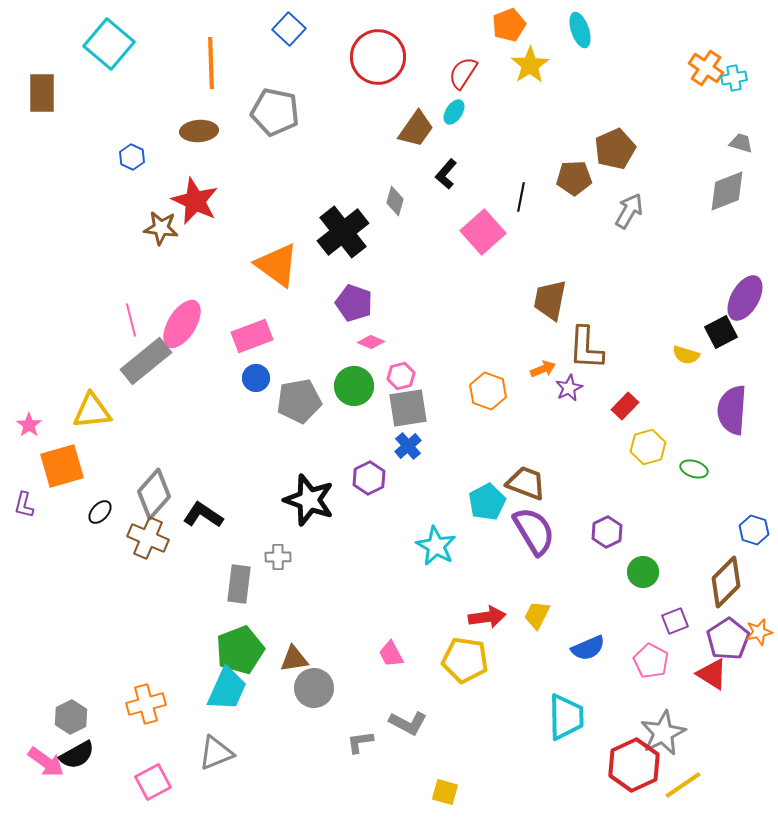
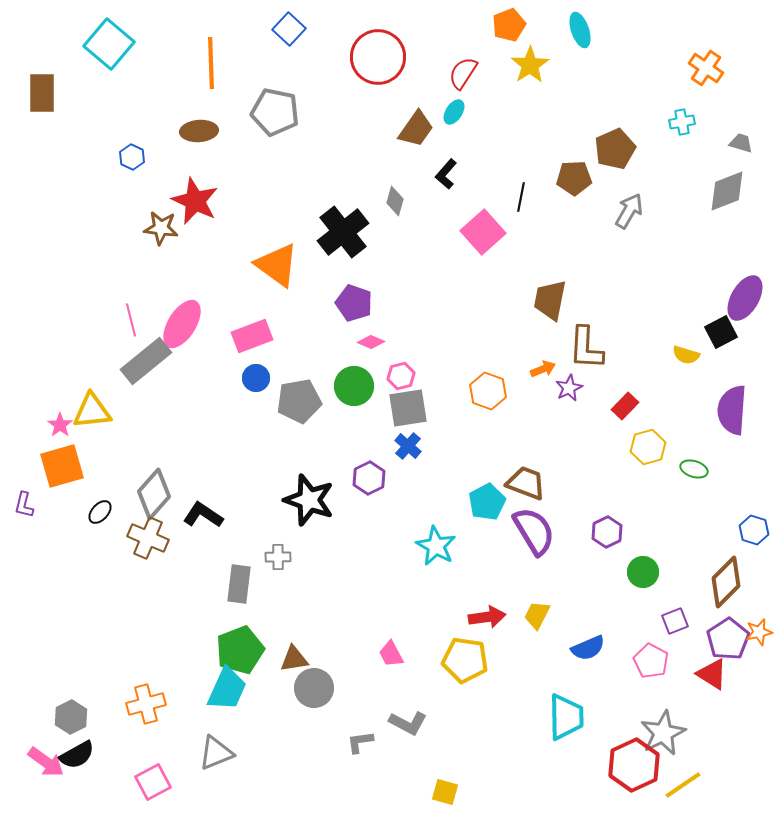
cyan cross at (734, 78): moved 52 px left, 44 px down
pink star at (29, 425): moved 31 px right
blue cross at (408, 446): rotated 8 degrees counterclockwise
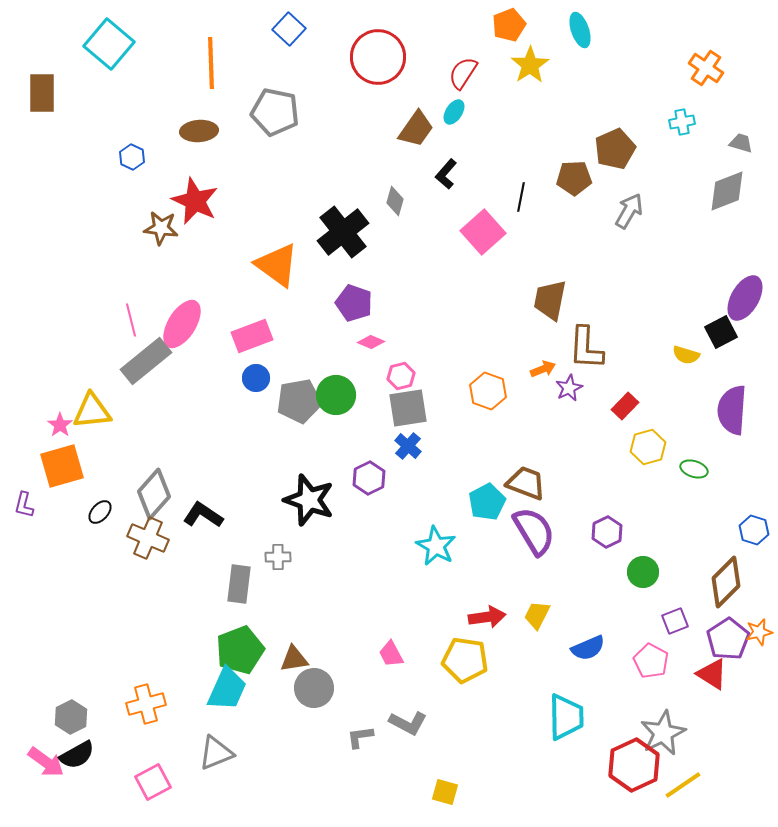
green circle at (354, 386): moved 18 px left, 9 px down
gray L-shape at (360, 742): moved 5 px up
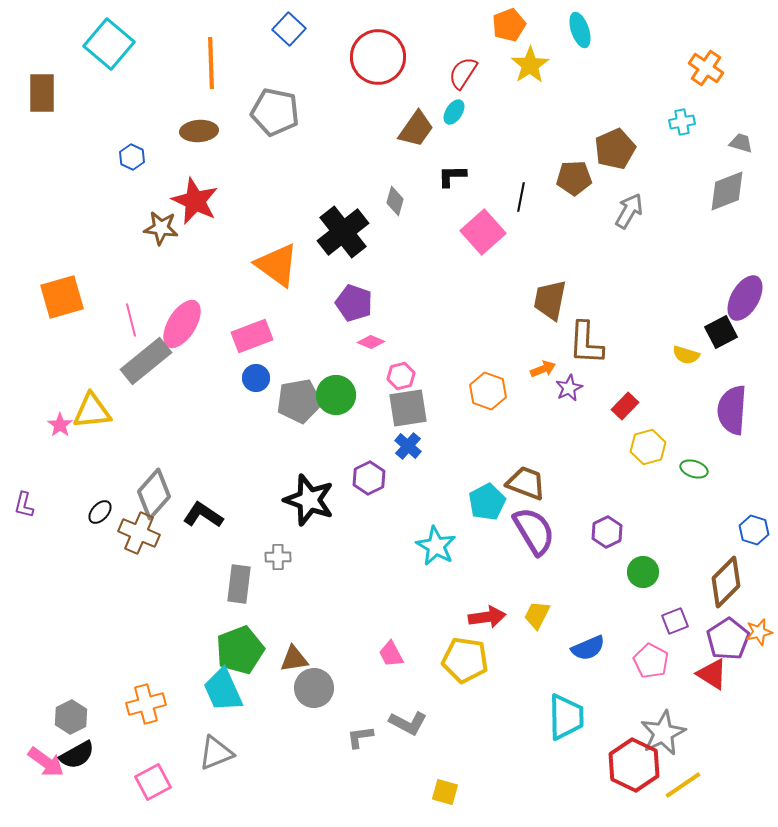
black L-shape at (446, 174): moved 6 px right, 2 px down; rotated 48 degrees clockwise
brown L-shape at (586, 348): moved 5 px up
orange square at (62, 466): moved 169 px up
brown cross at (148, 538): moved 9 px left, 5 px up
cyan trapezoid at (227, 689): moved 4 px left, 1 px down; rotated 132 degrees clockwise
red hexagon at (634, 765): rotated 9 degrees counterclockwise
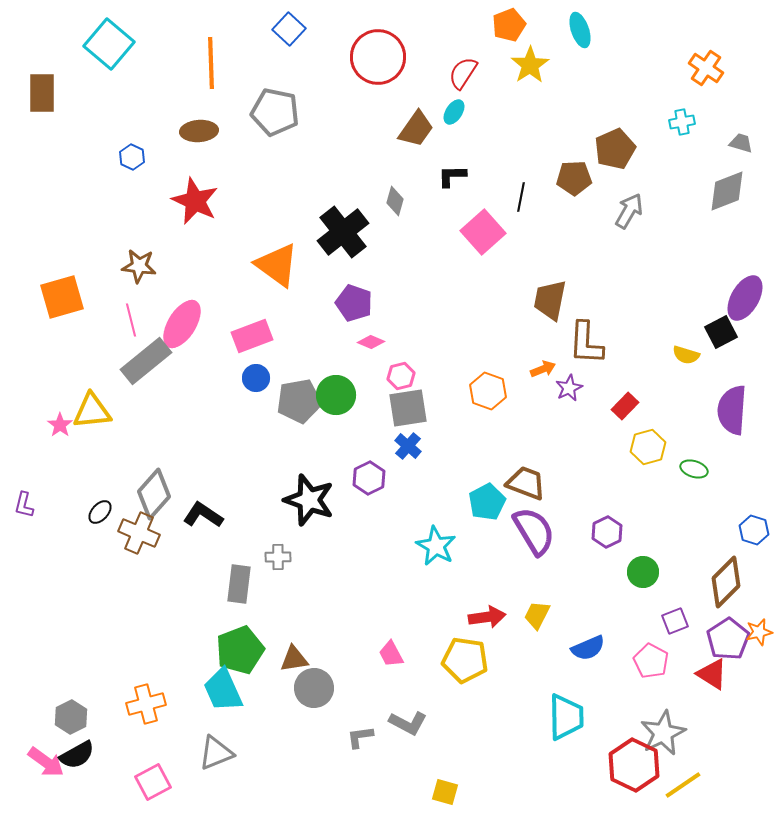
brown star at (161, 228): moved 22 px left, 38 px down
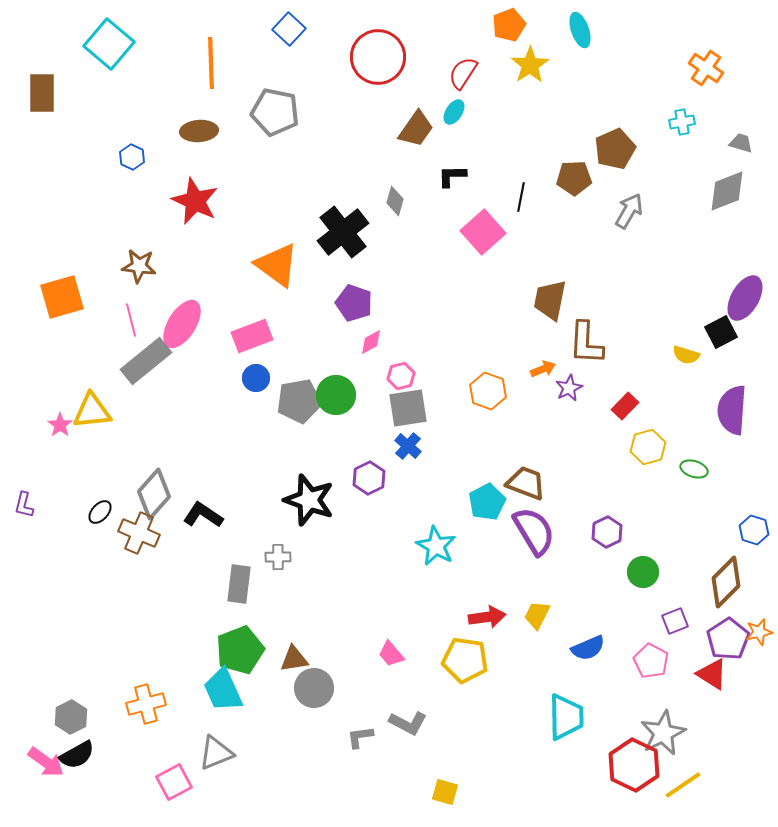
pink diamond at (371, 342): rotated 52 degrees counterclockwise
pink trapezoid at (391, 654): rotated 12 degrees counterclockwise
pink square at (153, 782): moved 21 px right
